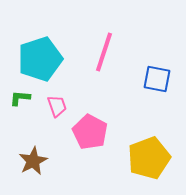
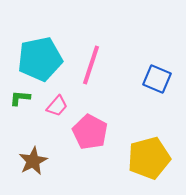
pink line: moved 13 px left, 13 px down
cyan pentagon: rotated 6 degrees clockwise
blue square: rotated 12 degrees clockwise
pink trapezoid: rotated 60 degrees clockwise
yellow pentagon: rotated 6 degrees clockwise
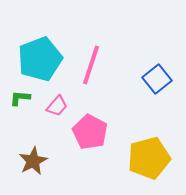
cyan pentagon: rotated 9 degrees counterclockwise
blue square: rotated 28 degrees clockwise
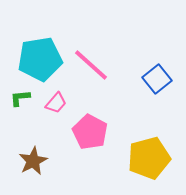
cyan pentagon: rotated 12 degrees clockwise
pink line: rotated 66 degrees counterclockwise
green L-shape: rotated 10 degrees counterclockwise
pink trapezoid: moved 1 px left, 3 px up
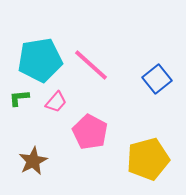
cyan pentagon: moved 1 px down
green L-shape: moved 1 px left
pink trapezoid: moved 1 px up
yellow pentagon: moved 1 px left, 1 px down
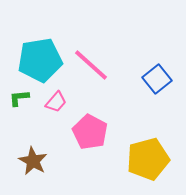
brown star: rotated 16 degrees counterclockwise
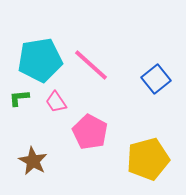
blue square: moved 1 px left
pink trapezoid: rotated 105 degrees clockwise
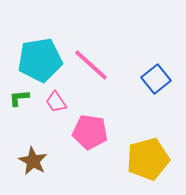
pink pentagon: rotated 20 degrees counterclockwise
